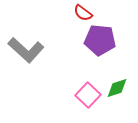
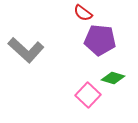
green diamond: moved 4 px left, 10 px up; rotated 35 degrees clockwise
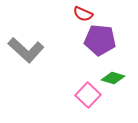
red semicircle: moved 1 px down; rotated 12 degrees counterclockwise
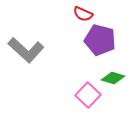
purple pentagon: rotated 8 degrees clockwise
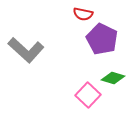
red semicircle: rotated 12 degrees counterclockwise
purple pentagon: moved 2 px right, 1 px up; rotated 12 degrees clockwise
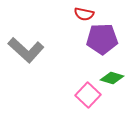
red semicircle: moved 1 px right
purple pentagon: rotated 28 degrees counterclockwise
green diamond: moved 1 px left
